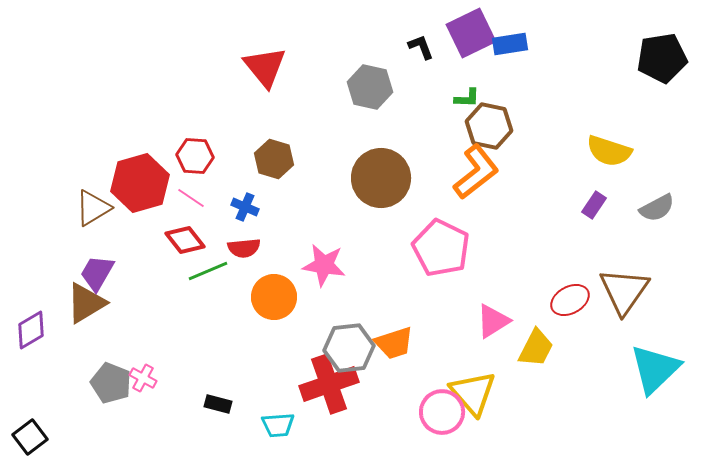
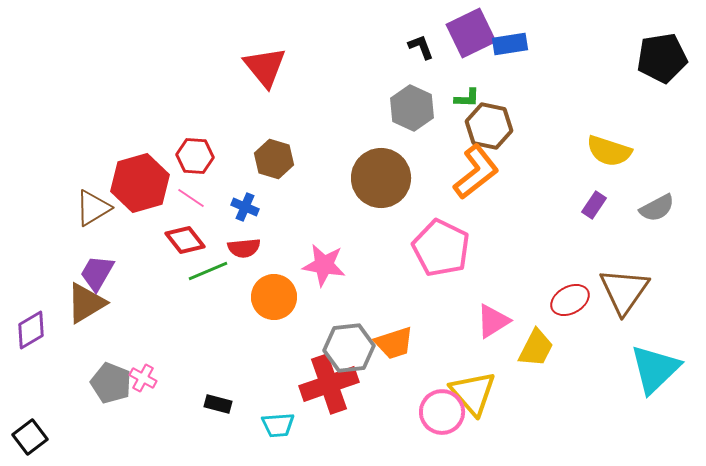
gray hexagon at (370, 87): moved 42 px right, 21 px down; rotated 12 degrees clockwise
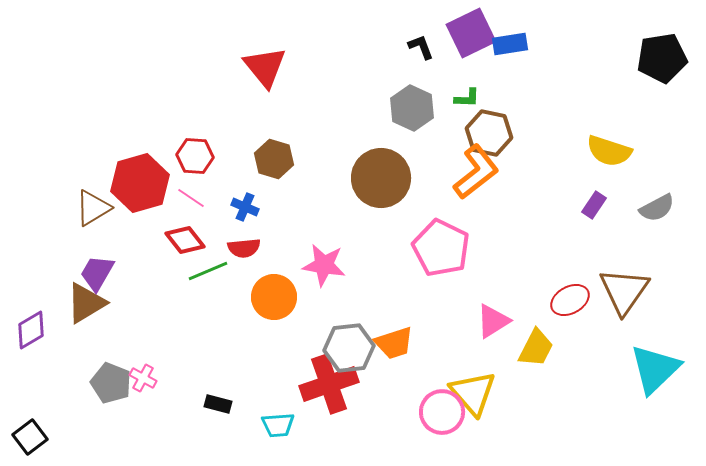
brown hexagon at (489, 126): moved 7 px down
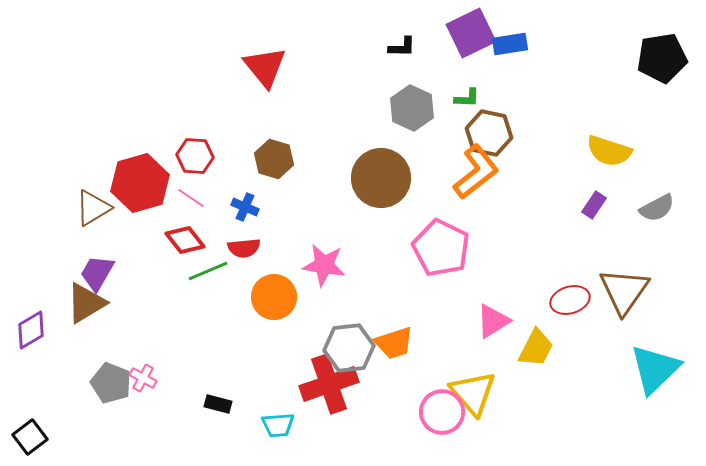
black L-shape at (421, 47): moved 19 px left; rotated 112 degrees clockwise
red ellipse at (570, 300): rotated 12 degrees clockwise
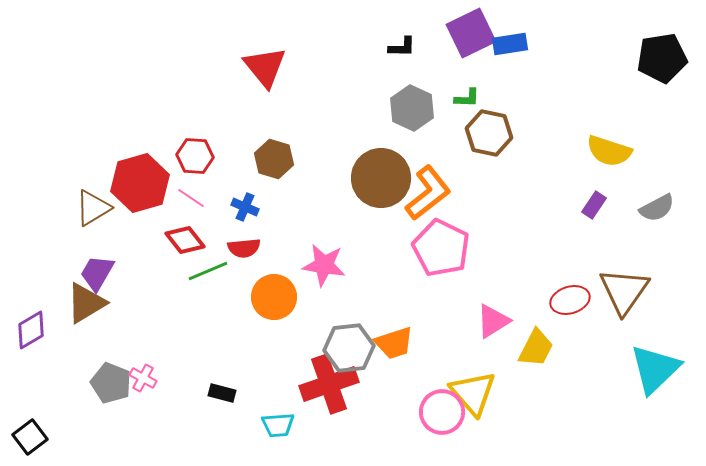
orange L-shape at (476, 172): moved 48 px left, 21 px down
black rectangle at (218, 404): moved 4 px right, 11 px up
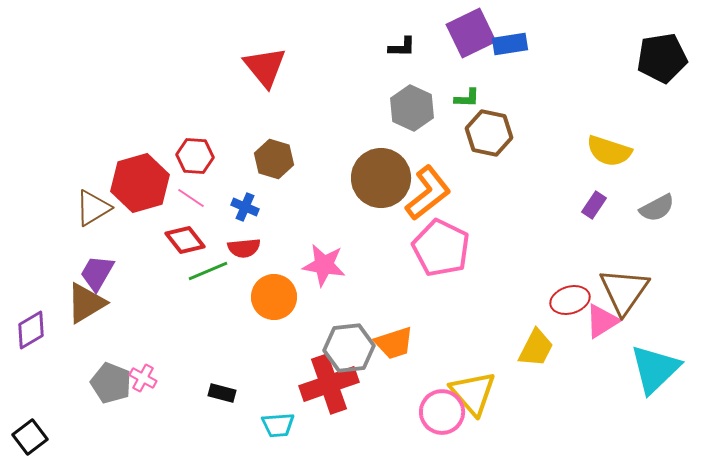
pink triangle at (493, 321): moved 109 px right
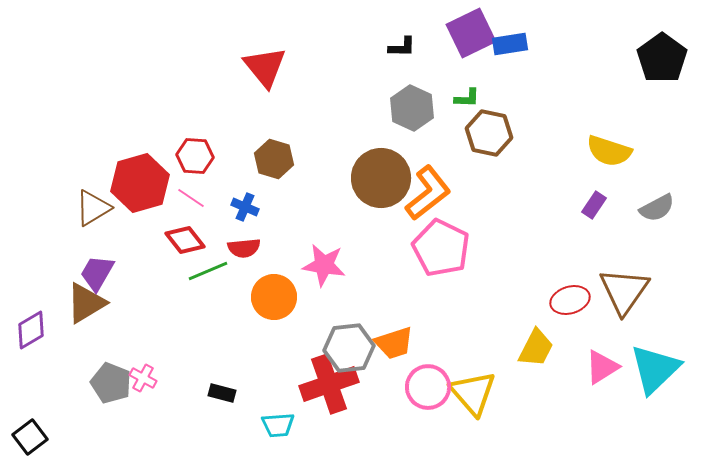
black pentagon at (662, 58): rotated 27 degrees counterclockwise
pink triangle at (602, 321): moved 46 px down
pink circle at (442, 412): moved 14 px left, 25 px up
